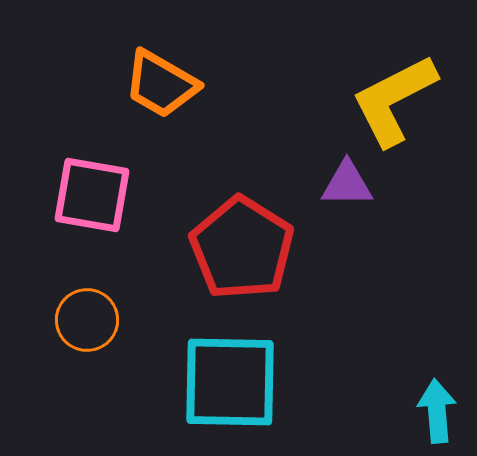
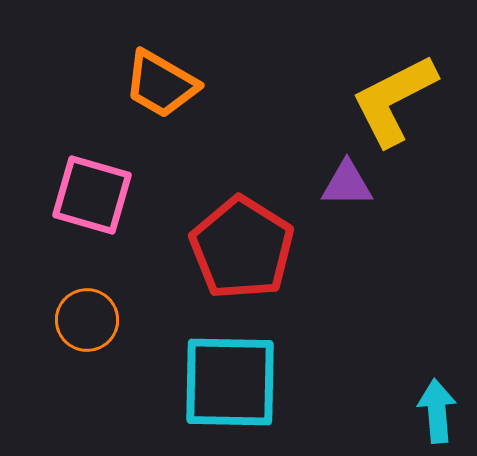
pink square: rotated 6 degrees clockwise
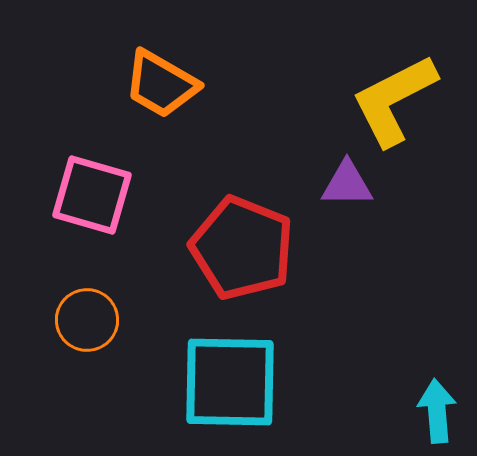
red pentagon: rotated 10 degrees counterclockwise
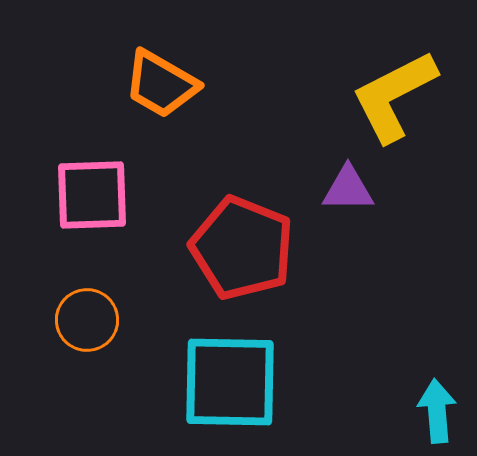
yellow L-shape: moved 4 px up
purple triangle: moved 1 px right, 5 px down
pink square: rotated 18 degrees counterclockwise
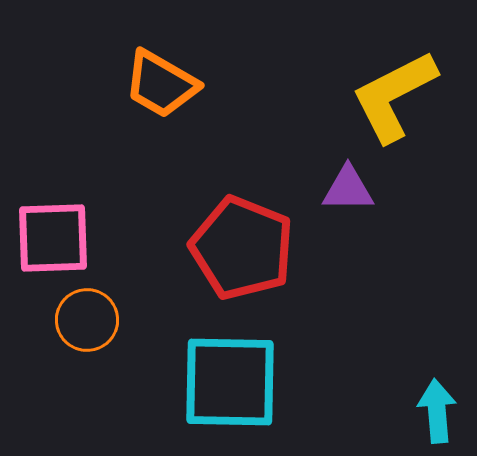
pink square: moved 39 px left, 43 px down
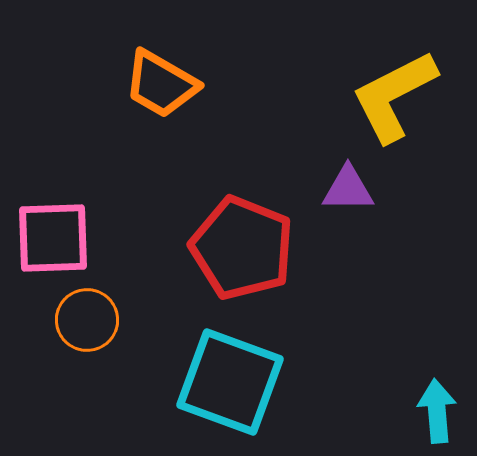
cyan square: rotated 19 degrees clockwise
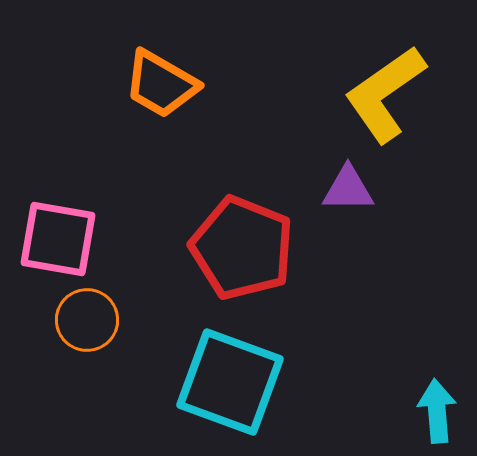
yellow L-shape: moved 9 px left, 2 px up; rotated 8 degrees counterclockwise
pink square: moved 5 px right, 1 px down; rotated 12 degrees clockwise
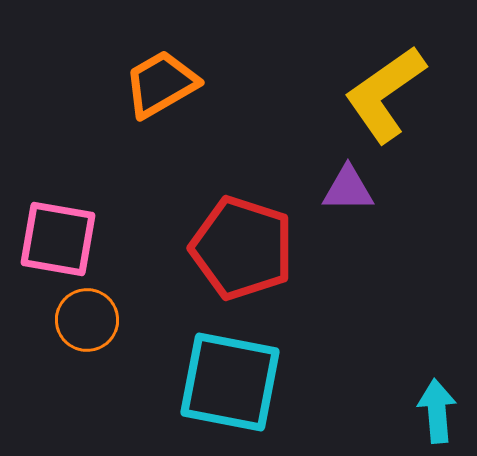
orange trapezoid: rotated 120 degrees clockwise
red pentagon: rotated 4 degrees counterclockwise
cyan square: rotated 9 degrees counterclockwise
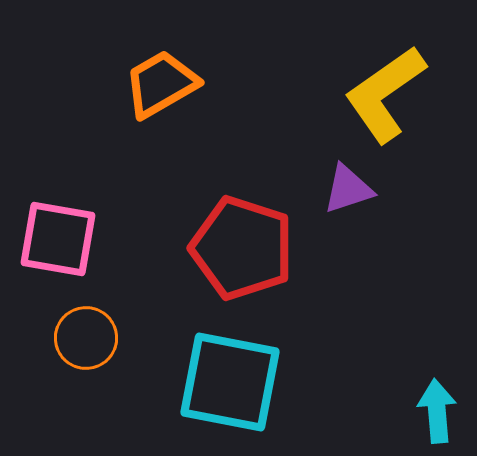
purple triangle: rotated 18 degrees counterclockwise
orange circle: moved 1 px left, 18 px down
